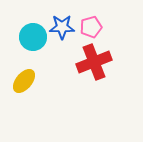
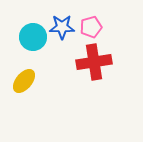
red cross: rotated 12 degrees clockwise
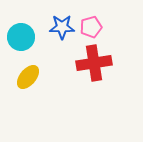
cyan circle: moved 12 px left
red cross: moved 1 px down
yellow ellipse: moved 4 px right, 4 px up
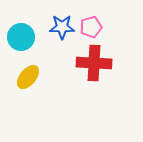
red cross: rotated 12 degrees clockwise
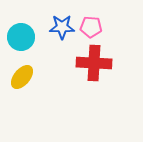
pink pentagon: rotated 20 degrees clockwise
yellow ellipse: moved 6 px left
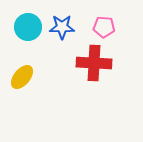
pink pentagon: moved 13 px right
cyan circle: moved 7 px right, 10 px up
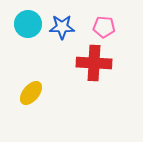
cyan circle: moved 3 px up
yellow ellipse: moved 9 px right, 16 px down
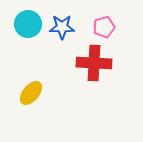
pink pentagon: rotated 20 degrees counterclockwise
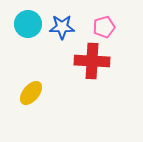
red cross: moved 2 px left, 2 px up
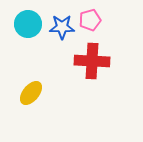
pink pentagon: moved 14 px left, 7 px up
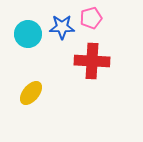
pink pentagon: moved 1 px right, 2 px up
cyan circle: moved 10 px down
